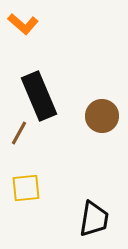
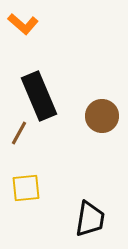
black trapezoid: moved 4 px left
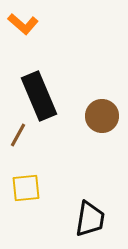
brown line: moved 1 px left, 2 px down
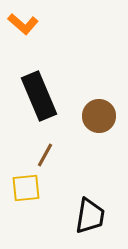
brown circle: moved 3 px left
brown line: moved 27 px right, 20 px down
black trapezoid: moved 3 px up
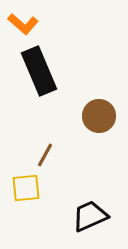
black rectangle: moved 25 px up
black trapezoid: rotated 123 degrees counterclockwise
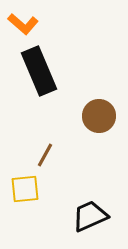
yellow square: moved 1 px left, 1 px down
